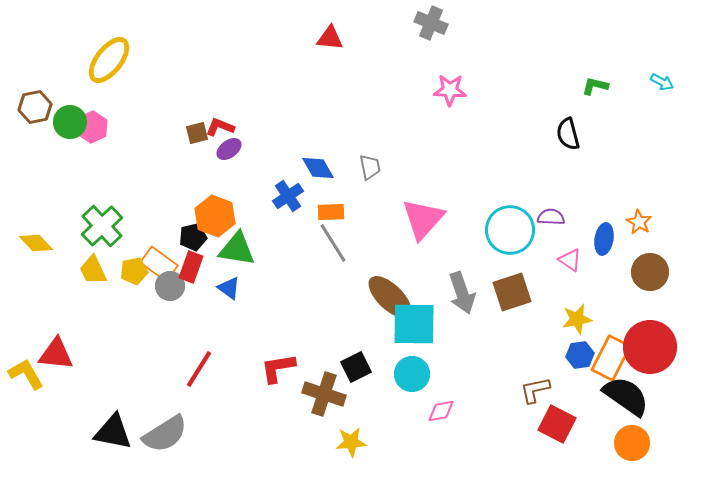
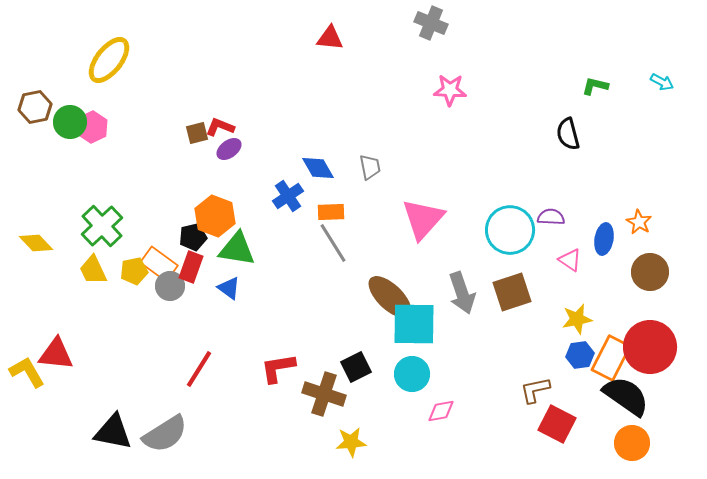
yellow L-shape at (26, 374): moved 1 px right, 2 px up
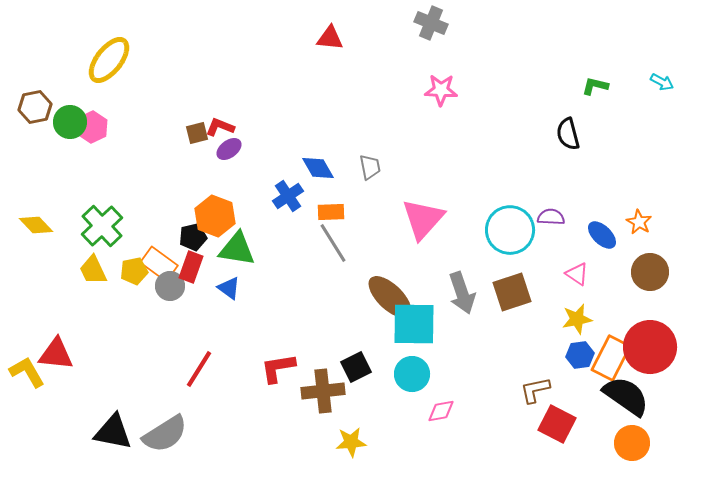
pink star at (450, 90): moved 9 px left
blue ellipse at (604, 239): moved 2 px left, 4 px up; rotated 56 degrees counterclockwise
yellow diamond at (36, 243): moved 18 px up
pink triangle at (570, 260): moved 7 px right, 14 px down
brown cross at (324, 394): moved 1 px left, 3 px up; rotated 24 degrees counterclockwise
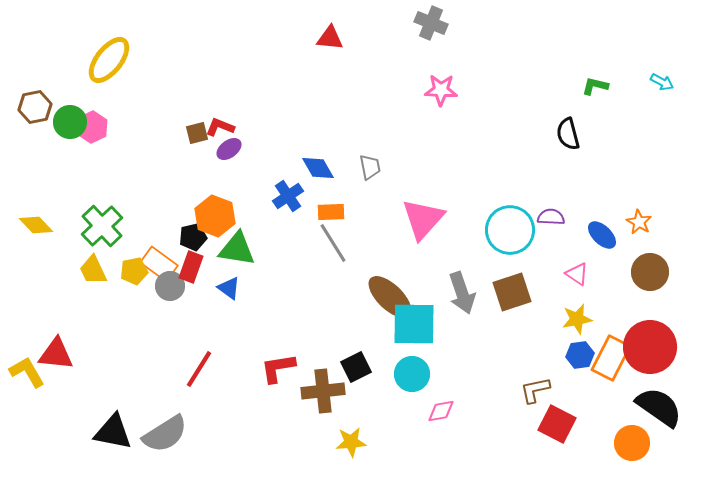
black semicircle at (626, 396): moved 33 px right, 11 px down
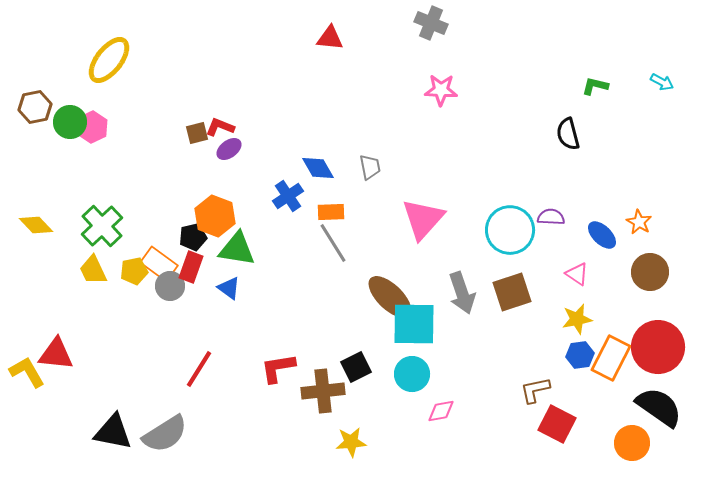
red circle at (650, 347): moved 8 px right
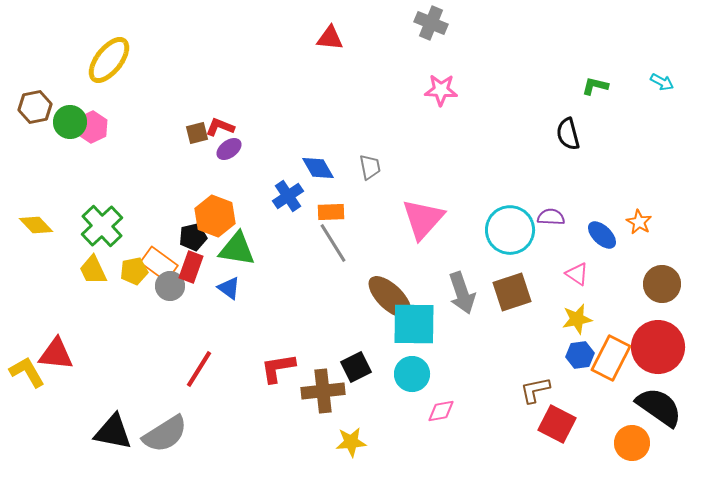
brown circle at (650, 272): moved 12 px right, 12 px down
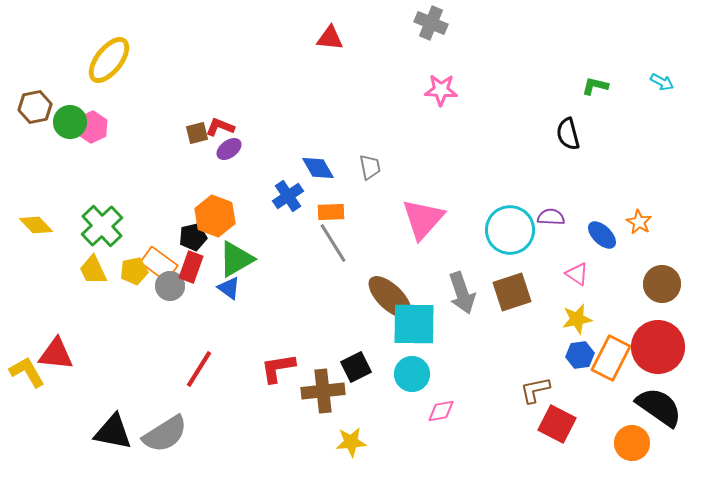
green triangle at (237, 249): moved 1 px left, 10 px down; rotated 39 degrees counterclockwise
